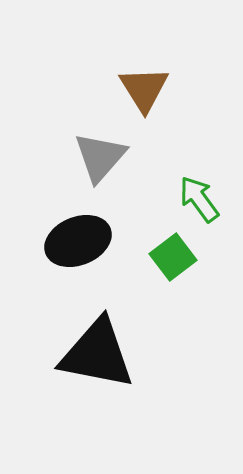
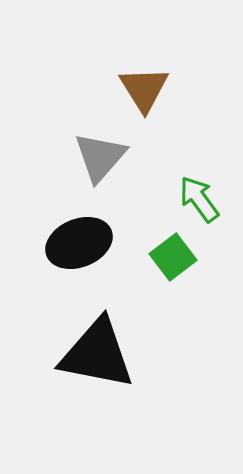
black ellipse: moved 1 px right, 2 px down
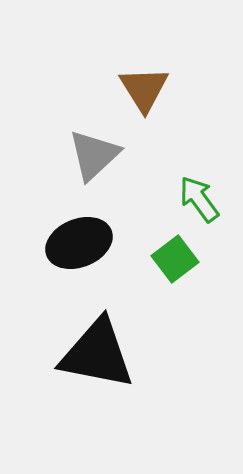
gray triangle: moved 6 px left, 2 px up; rotated 6 degrees clockwise
green square: moved 2 px right, 2 px down
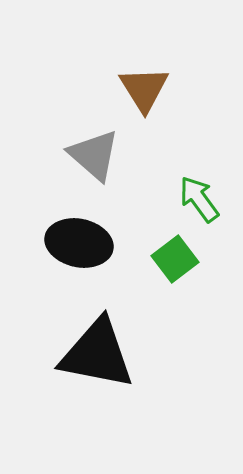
gray triangle: rotated 36 degrees counterclockwise
black ellipse: rotated 34 degrees clockwise
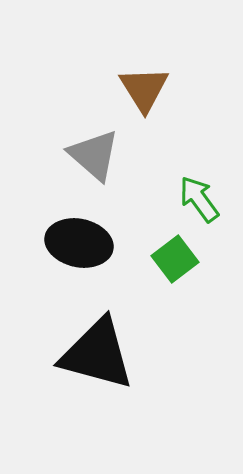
black triangle: rotated 4 degrees clockwise
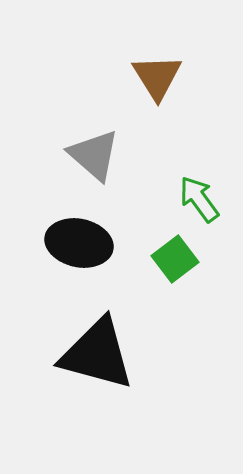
brown triangle: moved 13 px right, 12 px up
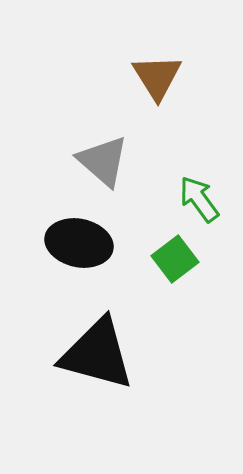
gray triangle: moved 9 px right, 6 px down
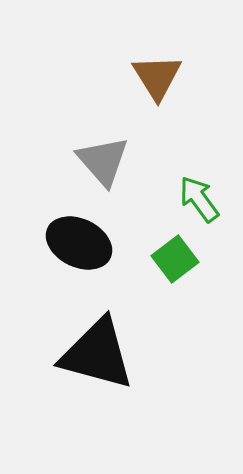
gray triangle: rotated 8 degrees clockwise
black ellipse: rotated 14 degrees clockwise
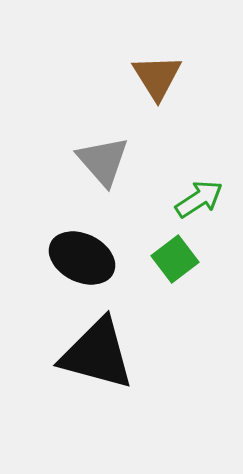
green arrow: rotated 93 degrees clockwise
black ellipse: moved 3 px right, 15 px down
